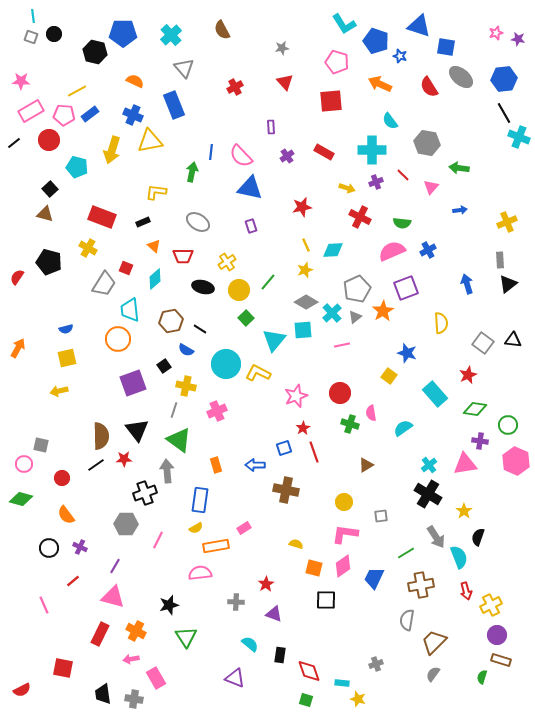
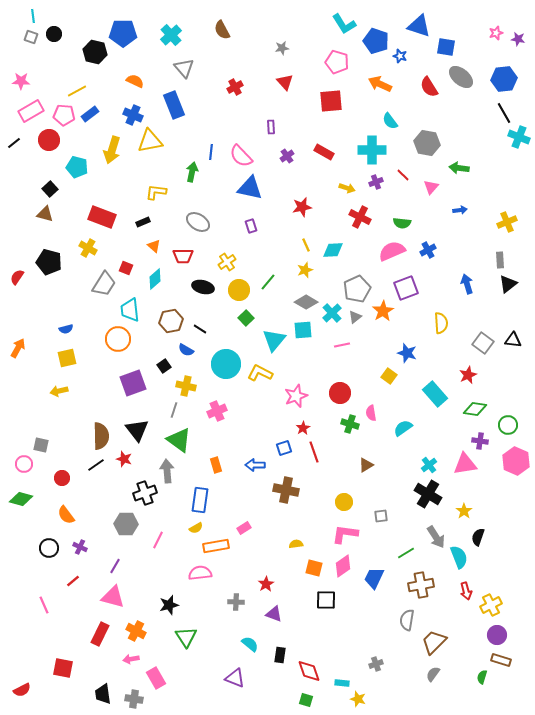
yellow L-shape at (258, 373): moved 2 px right
red star at (124, 459): rotated 21 degrees clockwise
yellow semicircle at (296, 544): rotated 24 degrees counterclockwise
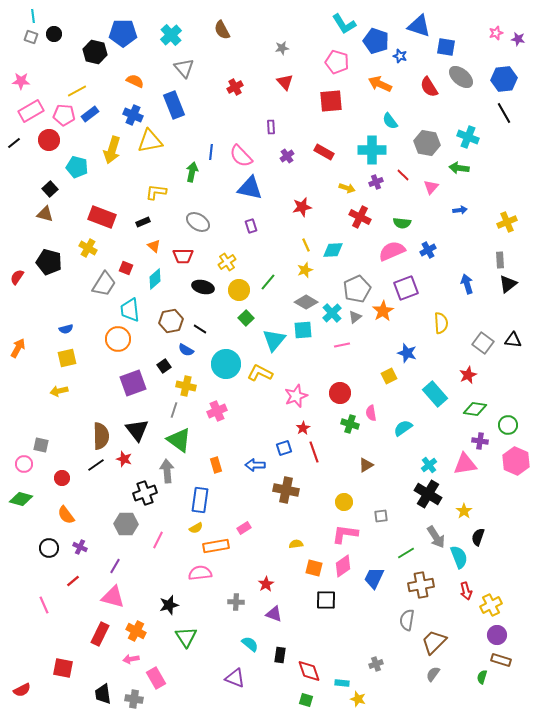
cyan cross at (519, 137): moved 51 px left
yellow square at (389, 376): rotated 28 degrees clockwise
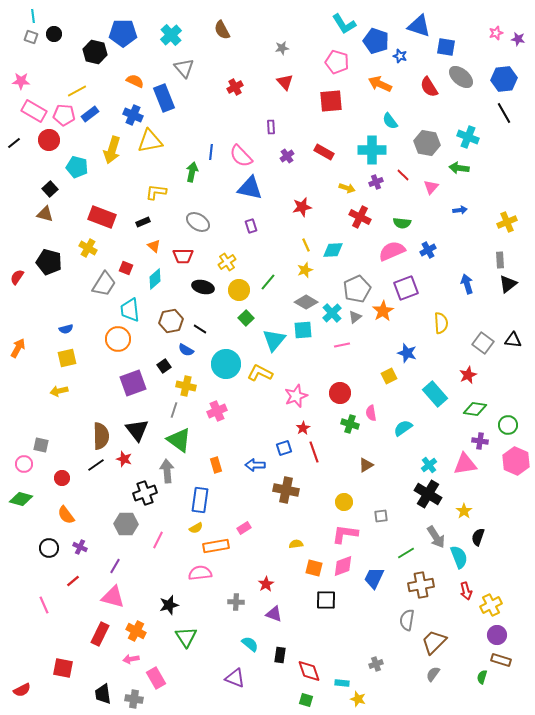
blue rectangle at (174, 105): moved 10 px left, 7 px up
pink rectangle at (31, 111): moved 3 px right; rotated 60 degrees clockwise
pink diamond at (343, 566): rotated 15 degrees clockwise
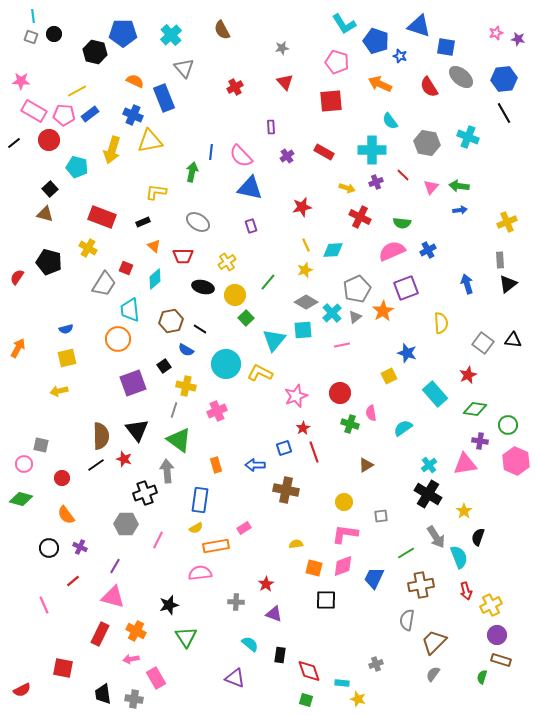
green arrow at (459, 168): moved 18 px down
yellow circle at (239, 290): moved 4 px left, 5 px down
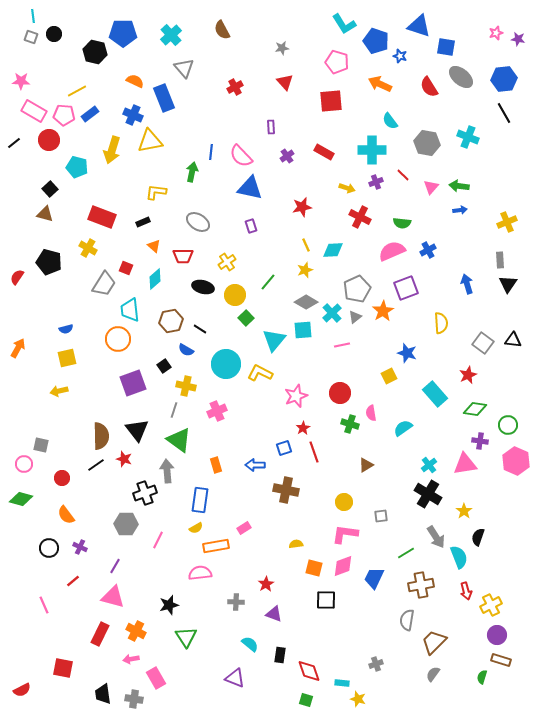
black triangle at (508, 284): rotated 18 degrees counterclockwise
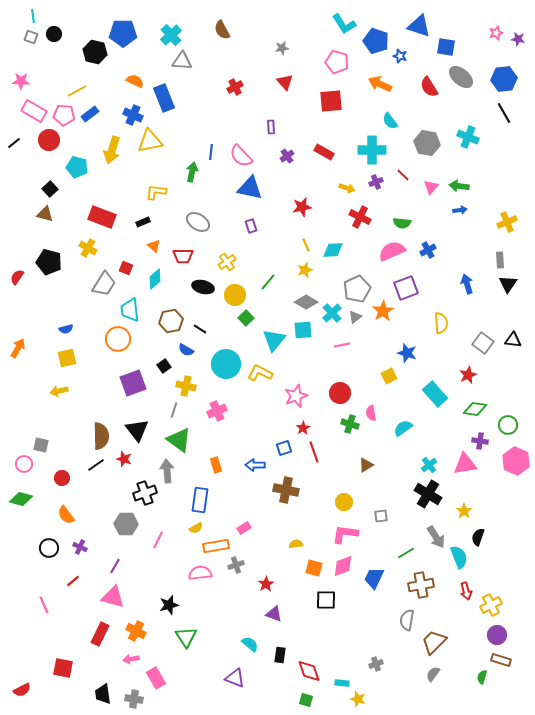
gray triangle at (184, 68): moved 2 px left, 7 px up; rotated 45 degrees counterclockwise
gray cross at (236, 602): moved 37 px up; rotated 21 degrees counterclockwise
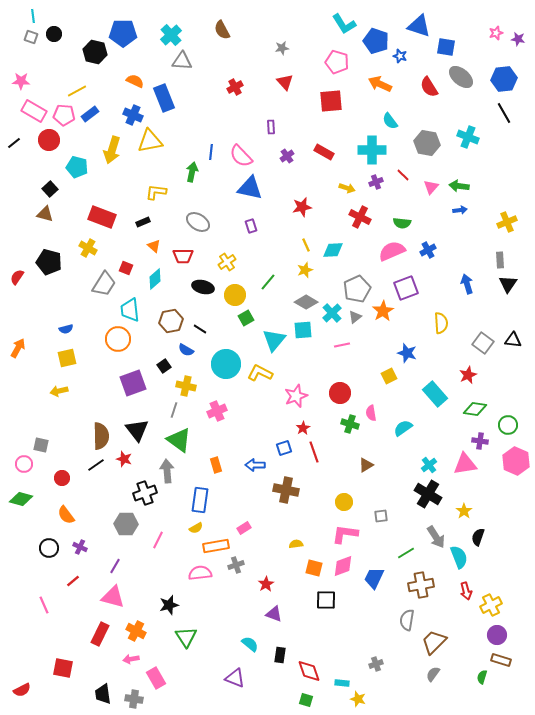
green square at (246, 318): rotated 14 degrees clockwise
